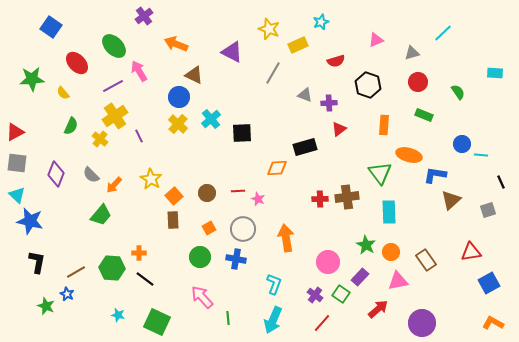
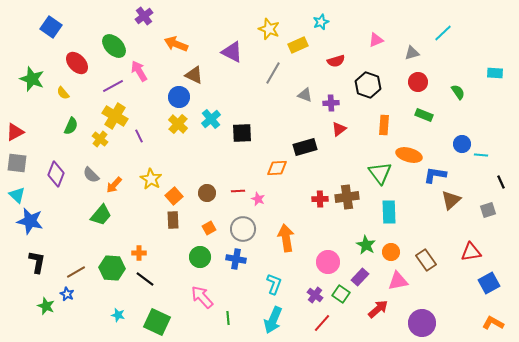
green star at (32, 79): rotated 25 degrees clockwise
purple cross at (329, 103): moved 2 px right
yellow cross at (115, 116): rotated 25 degrees counterclockwise
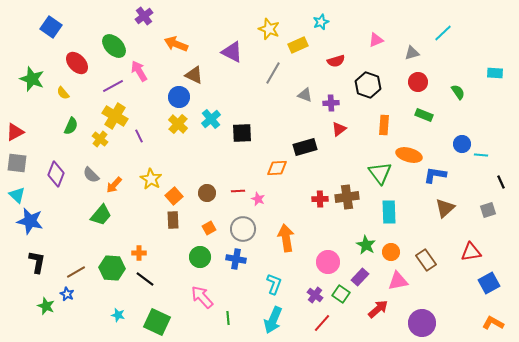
brown triangle at (451, 200): moved 6 px left, 8 px down
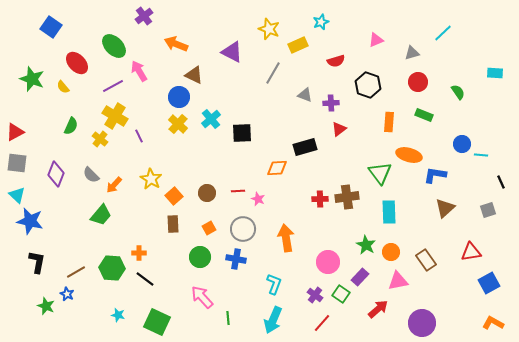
yellow semicircle at (63, 93): moved 6 px up
orange rectangle at (384, 125): moved 5 px right, 3 px up
brown rectangle at (173, 220): moved 4 px down
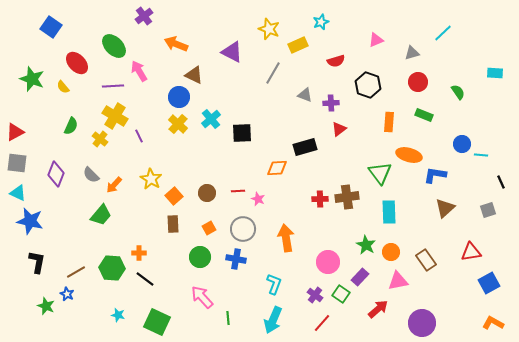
purple line at (113, 86): rotated 25 degrees clockwise
cyan triangle at (17, 195): moved 1 px right, 2 px up; rotated 18 degrees counterclockwise
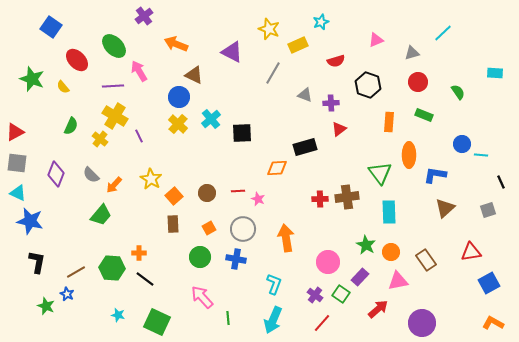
red ellipse at (77, 63): moved 3 px up
orange ellipse at (409, 155): rotated 75 degrees clockwise
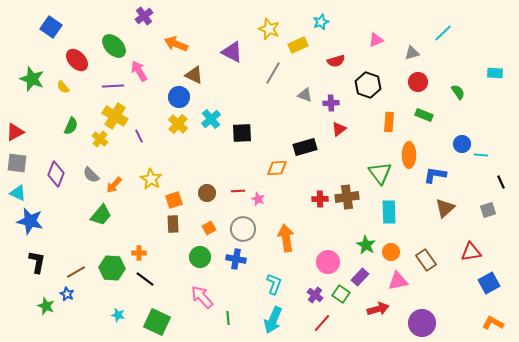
orange square at (174, 196): moved 4 px down; rotated 24 degrees clockwise
red arrow at (378, 309): rotated 25 degrees clockwise
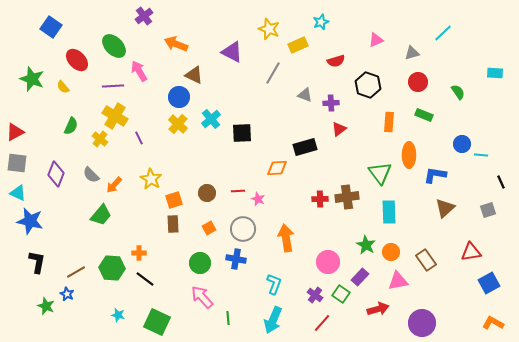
purple line at (139, 136): moved 2 px down
green circle at (200, 257): moved 6 px down
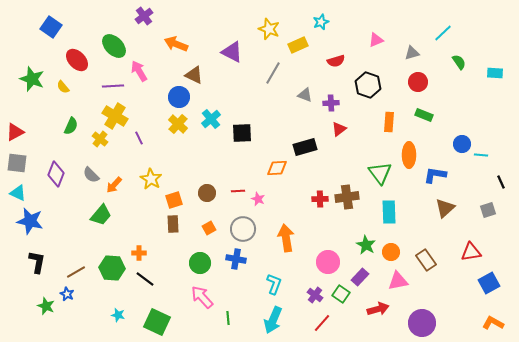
green semicircle at (458, 92): moved 1 px right, 30 px up
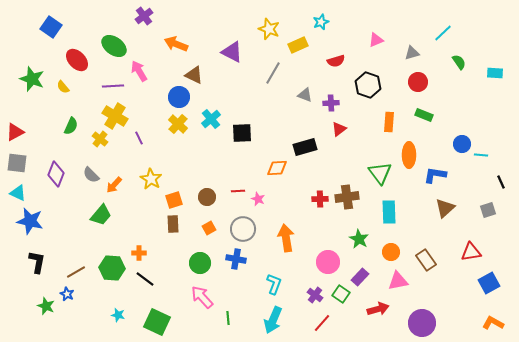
green ellipse at (114, 46): rotated 10 degrees counterclockwise
brown circle at (207, 193): moved 4 px down
green star at (366, 245): moved 7 px left, 6 px up
